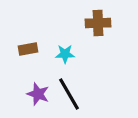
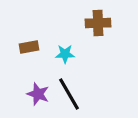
brown rectangle: moved 1 px right, 2 px up
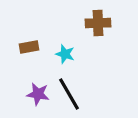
cyan star: rotated 18 degrees clockwise
purple star: rotated 10 degrees counterclockwise
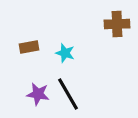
brown cross: moved 19 px right, 1 px down
cyan star: moved 1 px up
black line: moved 1 px left
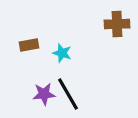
brown rectangle: moved 2 px up
cyan star: moved 3 px left
purple star: moved 6 px right; rotated 15 degrees counterclockwise
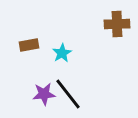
cyan star: rotated 24 degrees clockwise
black line: rotated 8 degrees counterclockwise
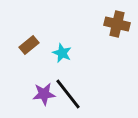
brown cross: rotated 15 degrees clockwise
brown rectangle: rotated 30 degrees counterclockwise
cyan star: rotated 18 degrees counterclockwise
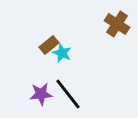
brown cross: rotated 20 degrees clockwise
brown rectangle: moved 20 px right
purple star: moved 3 px left
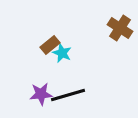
brown cross: moved 3 px right, 4 px down
brown rectangle: moved 1 px right
black line: moved 1 px down; rotated 68 degrees counterclockwise
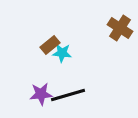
cyan star: rotated 18 degrees counterclockwise
